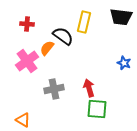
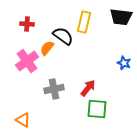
red arrow: moved 1 px left; rotated 54 degrees clockwise
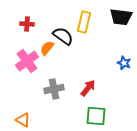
green square: moved 1 px left, 7 px down
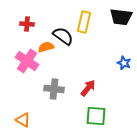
orange semicircle: moved 1 px left, 1 px up; rotated 35 degrees clockwise
pink cross: rotated 20 degrees counterclockwise
gray cross: rotated 18 degrees clockwise
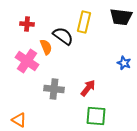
orange semicircle: rotated 84 degrees clockwise
orange triangle: moved 4 px left
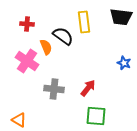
yellow rectangle: rotated 20 degrees counterclockwise
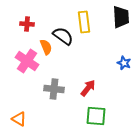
black trapezoid: rotated 100 degrees counterclockwise
orange triangle: moved 1 px up
